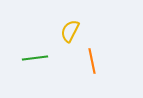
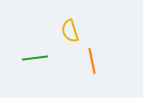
yellow semicircle: rotated 45 degrees counterclockwise
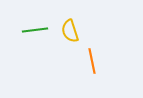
green line: moved 28 px up
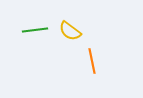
yellow semicircle: rotated 35 degrees counterclockwise
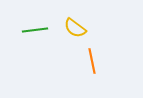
yellow semicircle: moved 5 px right, 3 px up
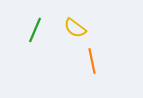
green line: rotated 60 degrees counterclockwise
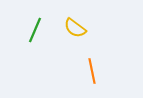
orange line: moved 10 px down
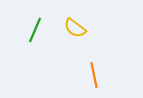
orange line: moved 2 px right, 4 px down
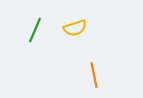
yellow semicircle: rotated 55 degrees counterclockwise
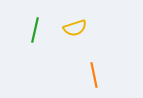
green line: rotated 10 degrees counterclockwise
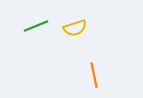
green line: moved 1 px right, 4 px up; rotated 55 degrees clockwise
